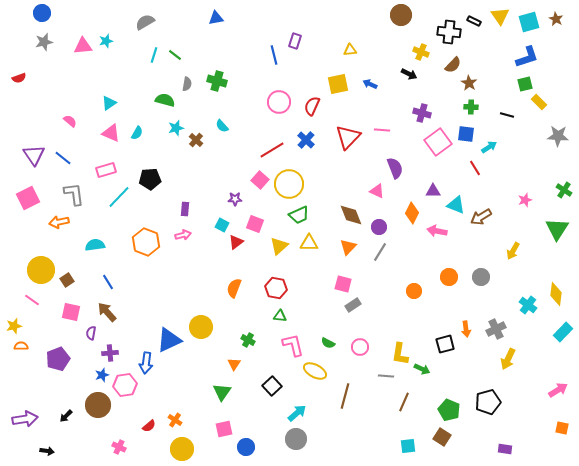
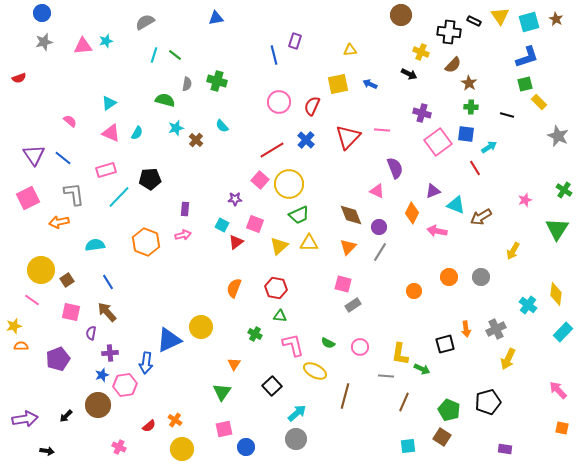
gray star at (558, 136): rotated 20 degrees clockwise
purple triangle at (433, 191): rotated 21 degrees counterclockwise
green cross at (248, 340): moved 7 px right, 6 px up
pink arrow at (558, 390): rotated 102 degrees counterclockwise
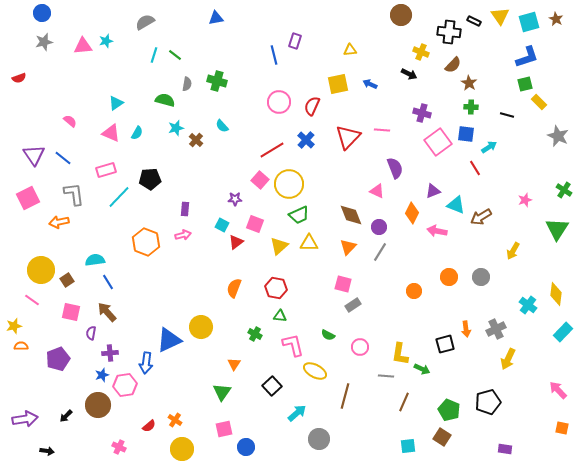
cyan triangle at (109, 103): moved 7 px right
cyan semicircle at (95, 245): moved 15 px down
green semicircle at (328, 343): moved 8 px up
gray circle at (296, 439): moved 23 px right
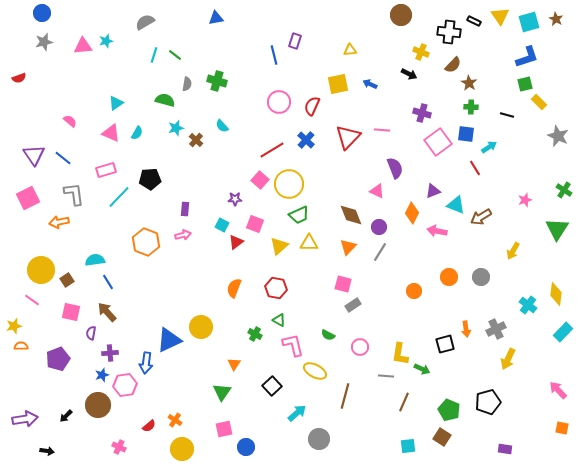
green triangle at (280, 316): moved 1 px left, 4 px down; rotated 24 degrees clockwise
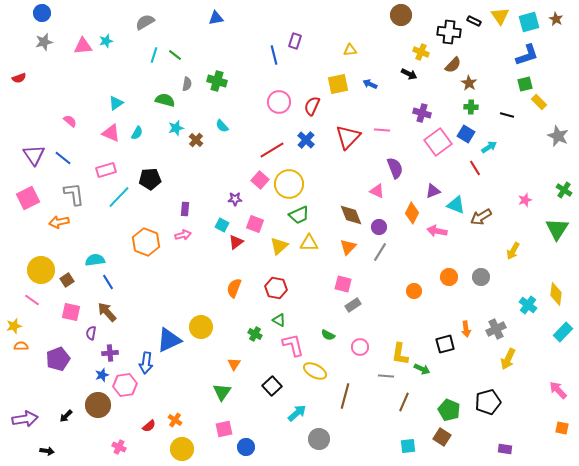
blue L-shape at (527, 57): moved 2 px up
blue square at (466, 134): rotated 24 degrees clockwise
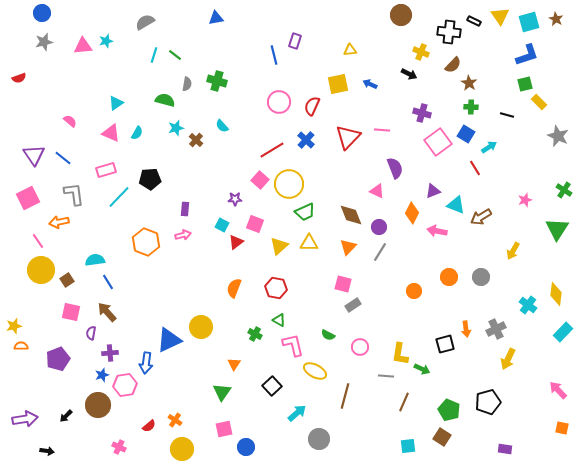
green trapezoid at (299, 215): moved 6 px right, 3 px up
pink line at (32, 300): moved 6 px right, 59 px up; rotated 21 degrees clockwise
